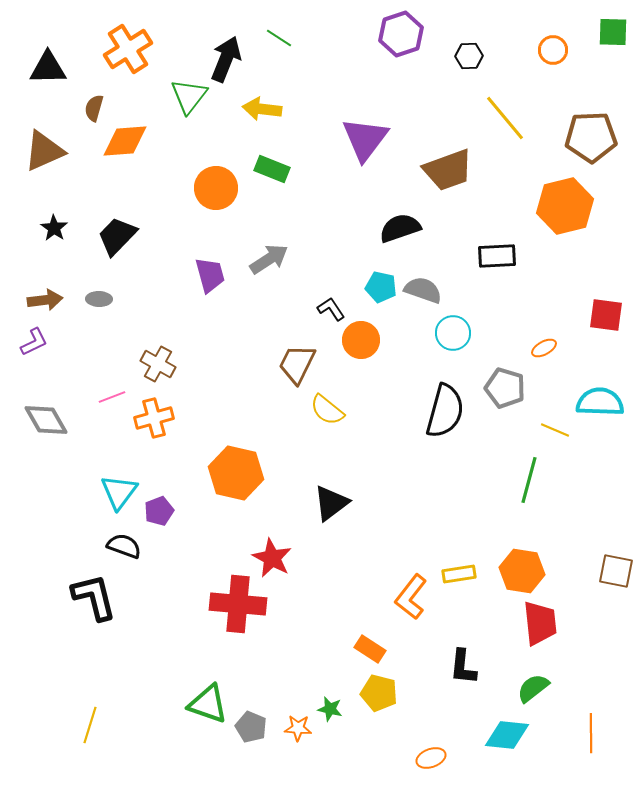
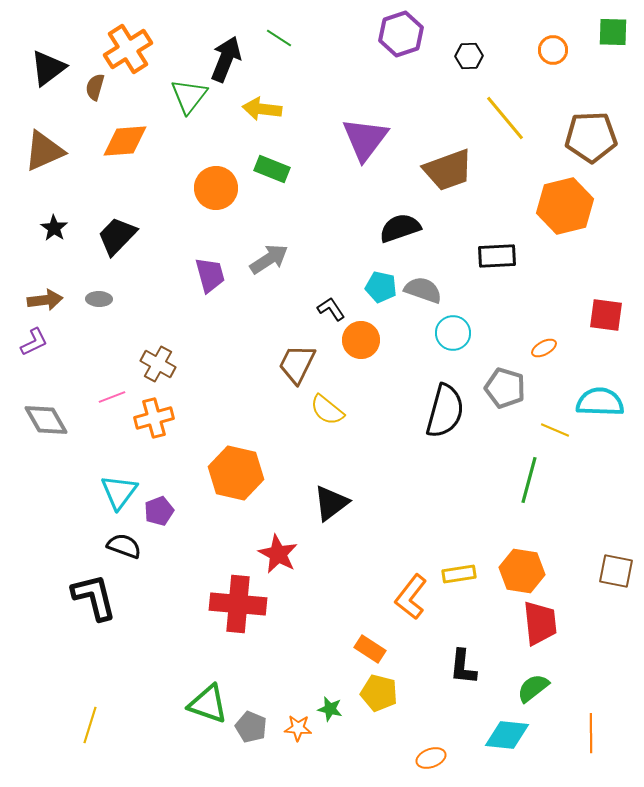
black triangle at (48, 68): rotated 36 degrees counterclockwise
brown semicircle at (94, 108): moved 1 px right, 21 px up
red star at (272, 558): moved 6 px right, 4 px up
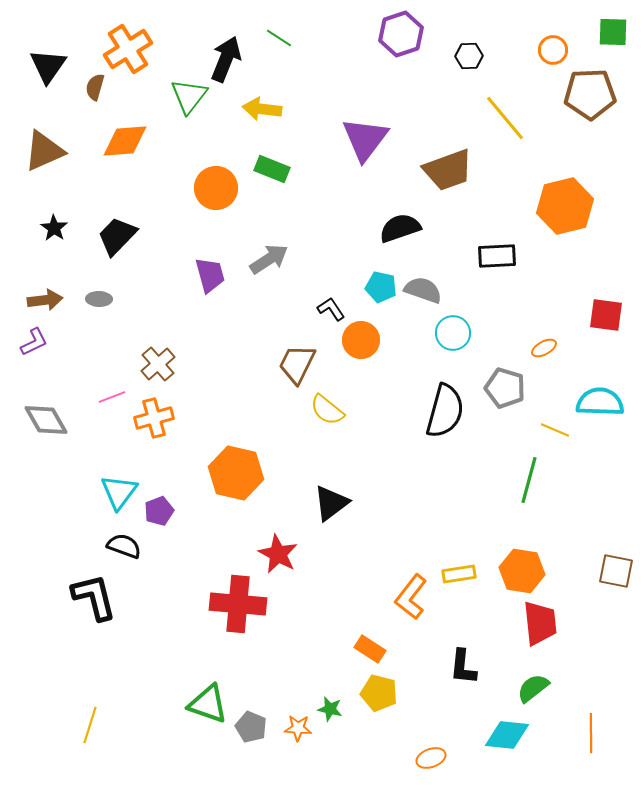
black triangle at (48, 68): moved 2 px up; rotated 18 degrees counterclockwise
brown pentagon at (591, 137): moved 1 px left, 43 px up
brown cross at (158, 364): rotated 20 degrees clockwise
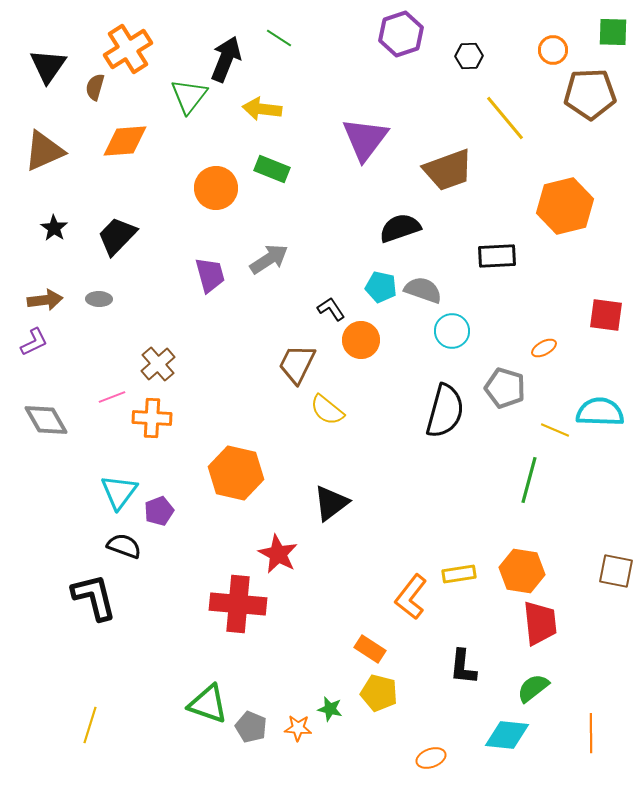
cyan circle at (453, 333): moved 1 px left, 2 px up
cyan semicircle at (600, 402): moved 10 px down
orange cross at (154, 418): moved 2 px left; rotated 18 degrees clockwise
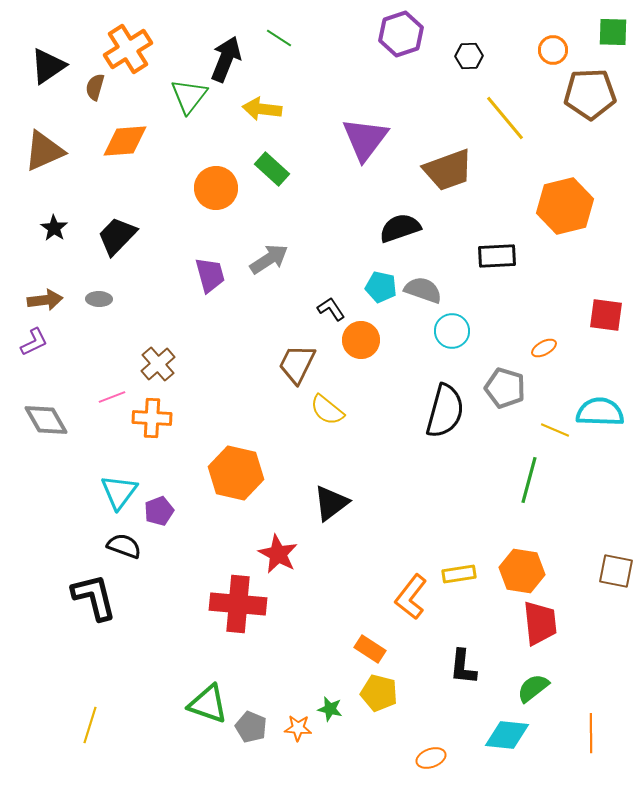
black triangle at (48, 66): rotated 21 degrees clockwise
green rectangle at (272, 169): rotated 20 degrees clockwise
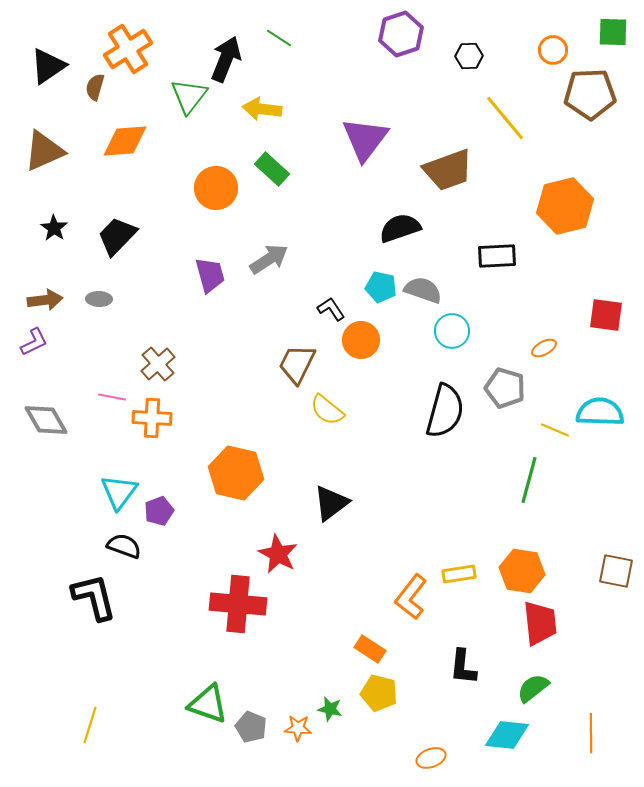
pink line at (112, 397): rotated 32 degrees clockwise
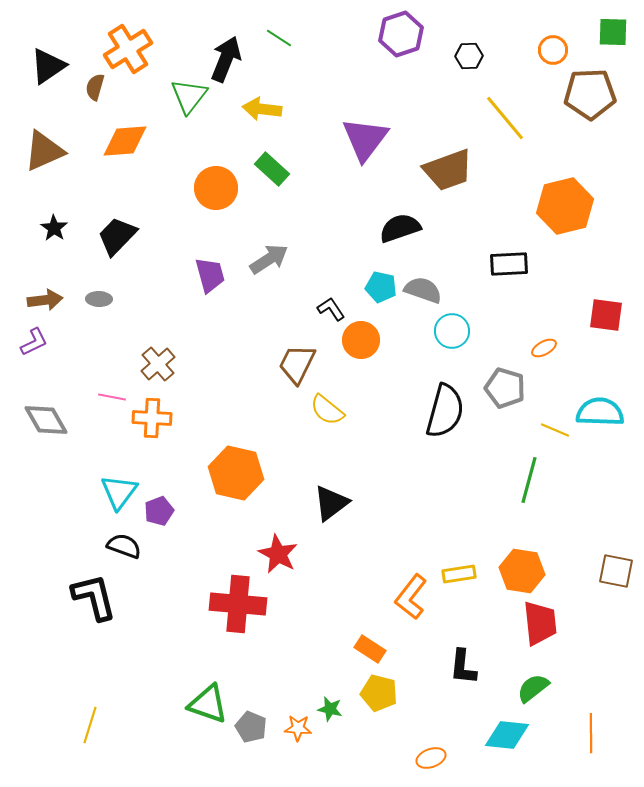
black rectangle at (497, 256): moved 12 px right, 8 px down
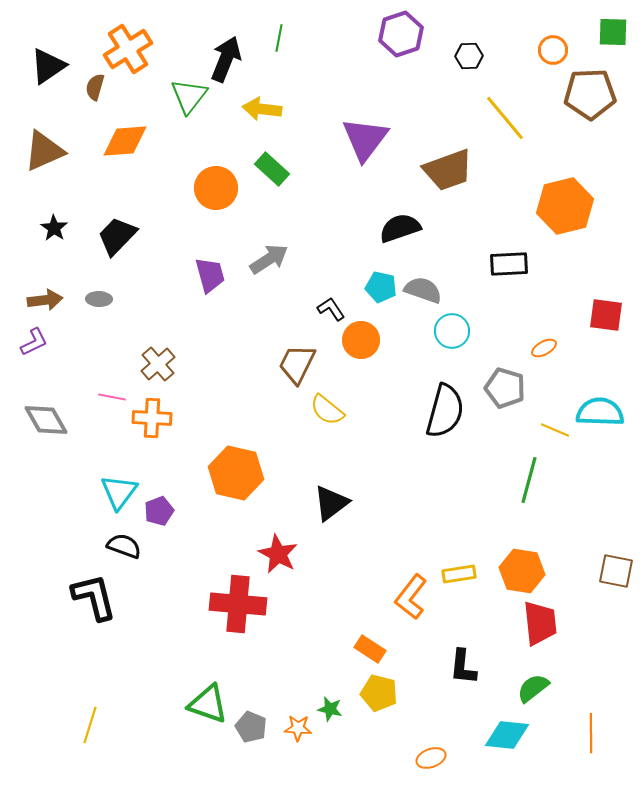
green line at (279, 38): rotated 68 degrees clockwise
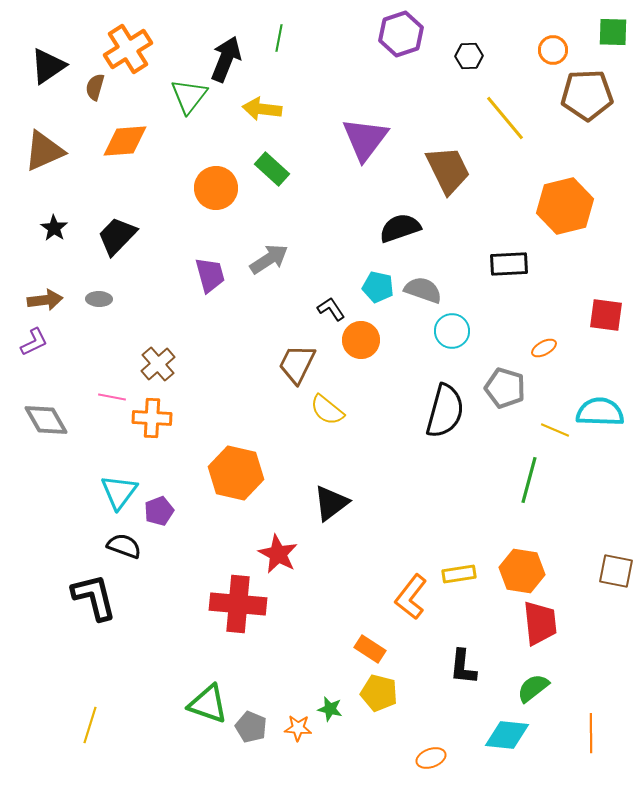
brown pentagon at (590, 94): moved 3 px left, 1 px down
brown trapezoid at (448, 170): rotated 96 degrees counterclockwise
cyan pentagon at (381, 287): moved 3 px left
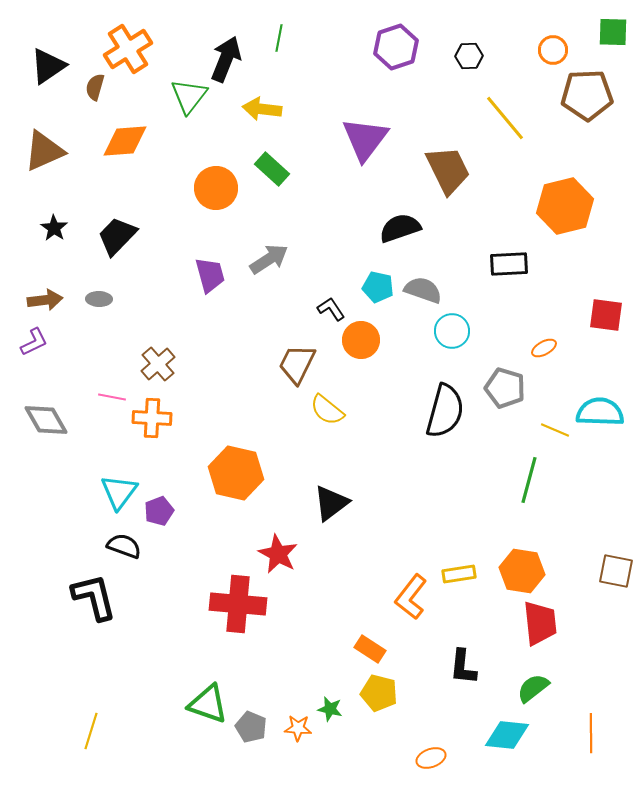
purple hexagon at (401, 34): moved 5 px left, 13 px down
yellow line at (90, 725): moved 1 px right, 6 px down
